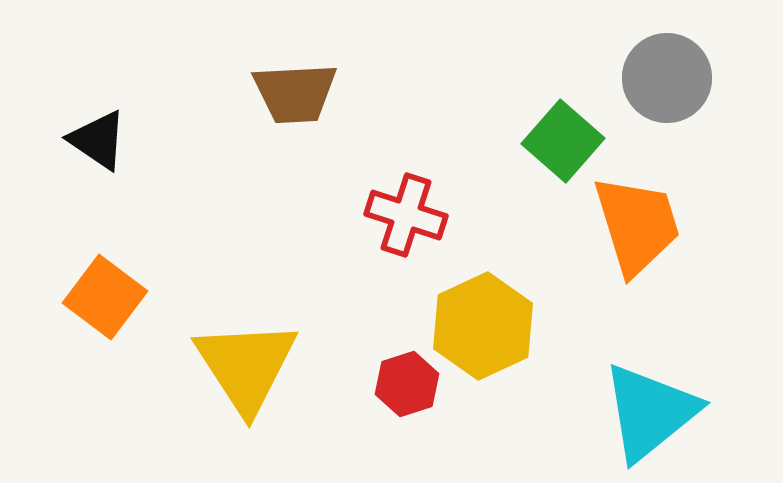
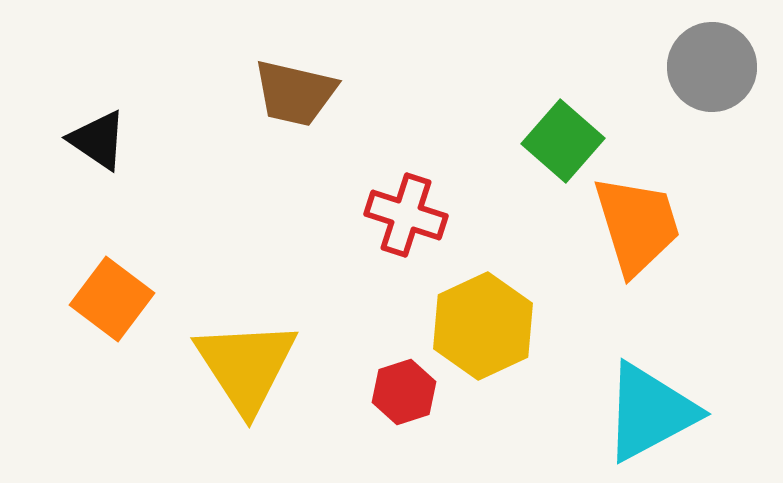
gray circle: moved 45 px right, 11 px up
brown trapezoid: rotated 16 degrees clockwise
orange square: moved 7 px right, 2 px down
red hexagon: moved 3 px left, 8 px down
cyan triangle: rotated 11 degrees clockwise
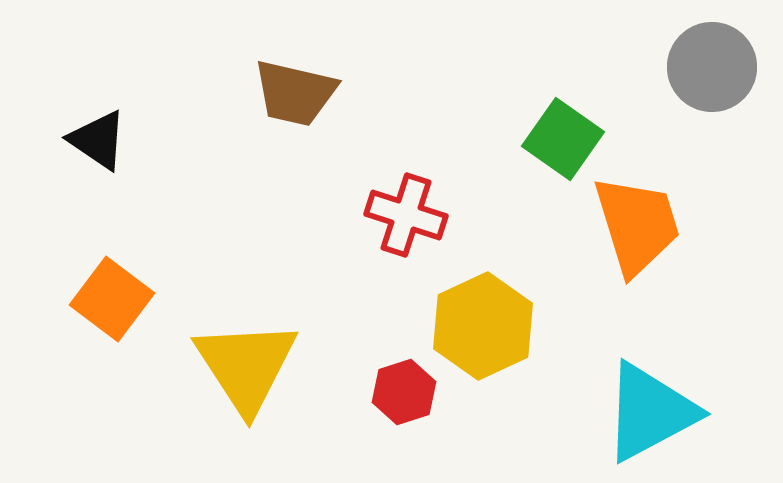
green square: moved 2 px up; rotated 6 degrees counterclockwise
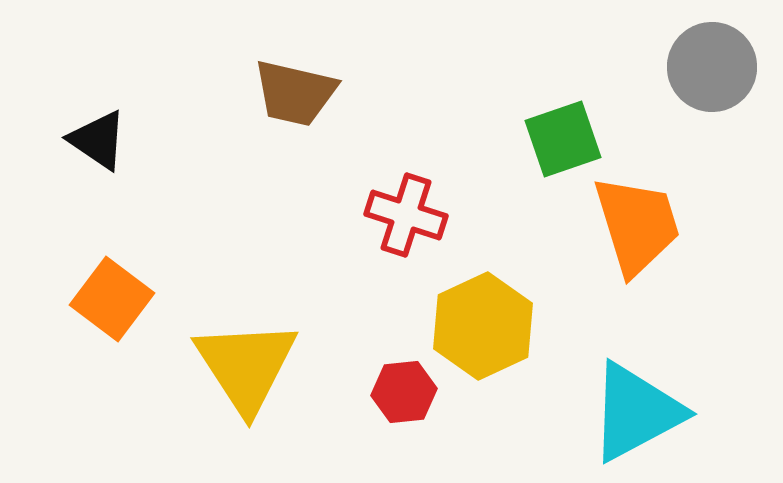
green square: rotated 36 degrees clockwise
red hexagon: rotated 12 degrees clockwise
cyan triangle: moved 14 px left
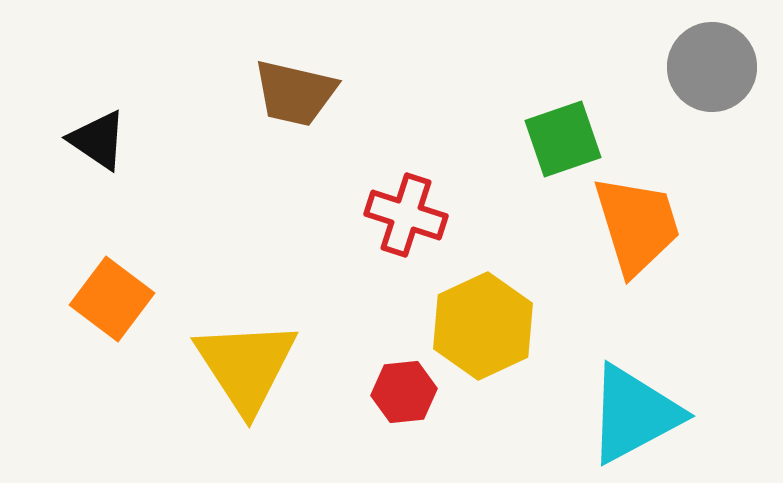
cyan triangle: moved 2 px left, 2 px down
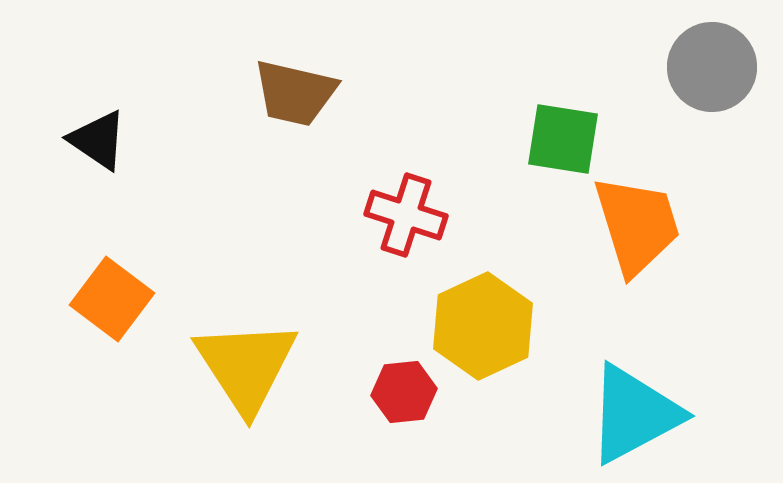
green square: rotated 28 degrees clockwise
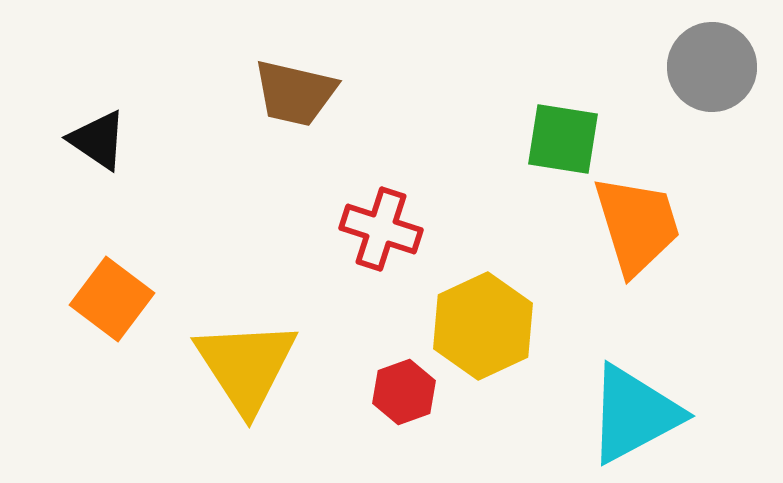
red cross: moved 25 px left, 14 px down
red hexagon: rotated 14 degrees counterclockwise
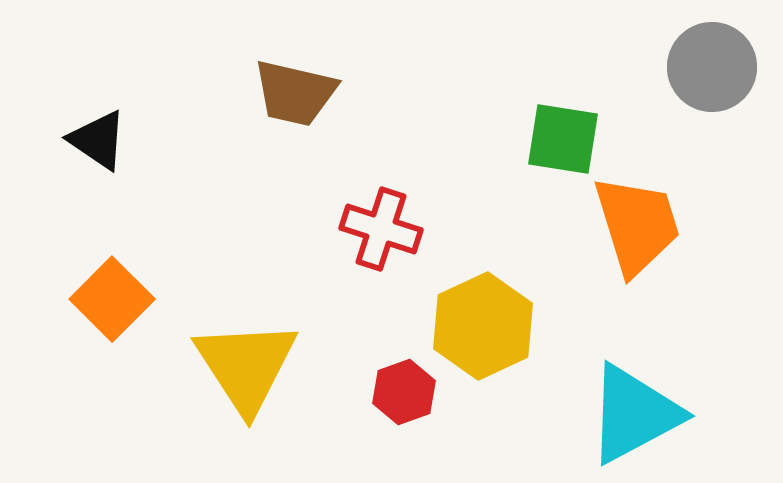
orange square: rotated 8 degrees clockwise
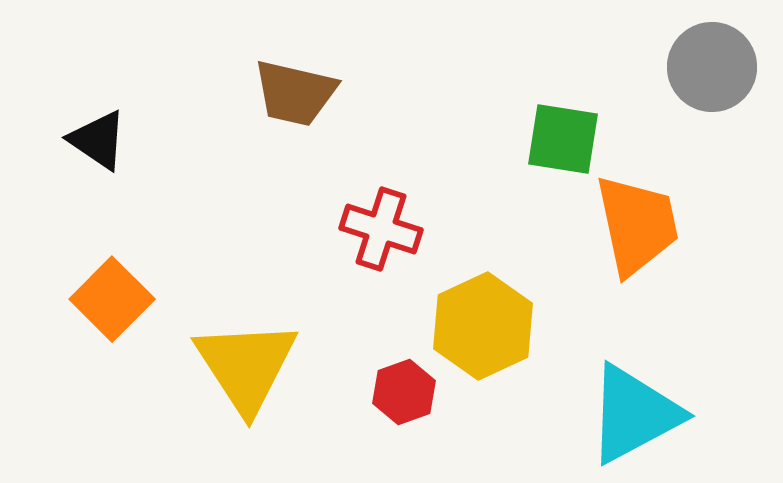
orange trapezoid: rotated 5 degrees clockwise
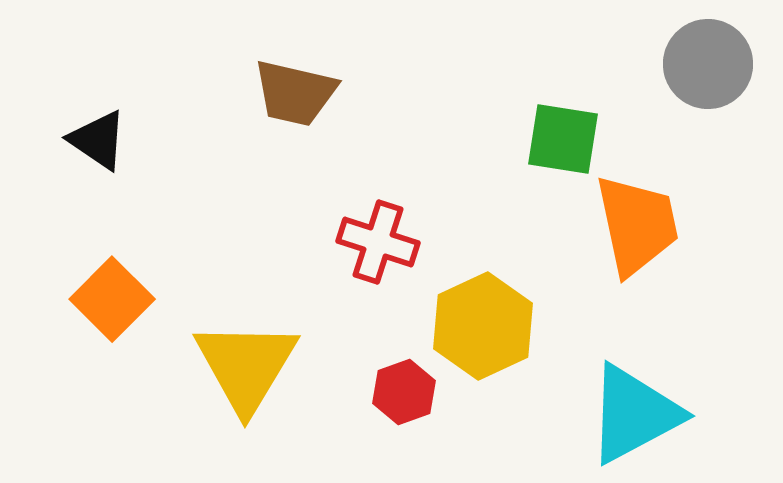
gray circle: moved 4 px left, 3 px up
red cross: moved 3 px left, 13 px down
yellow triangle: rotated 4 degrees clockwise
